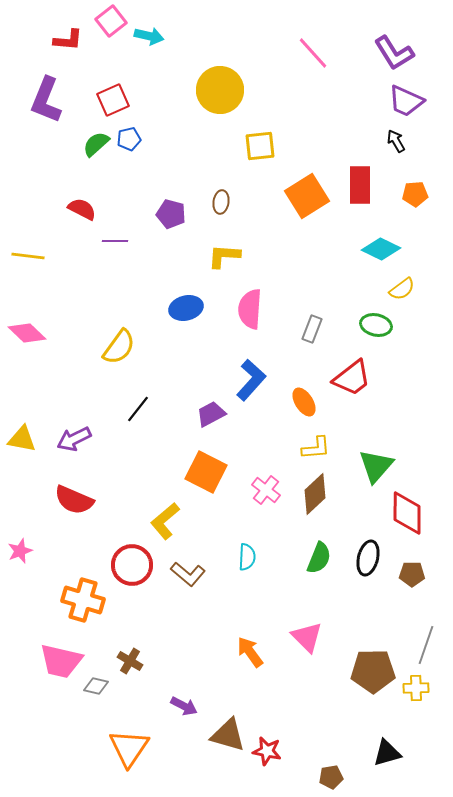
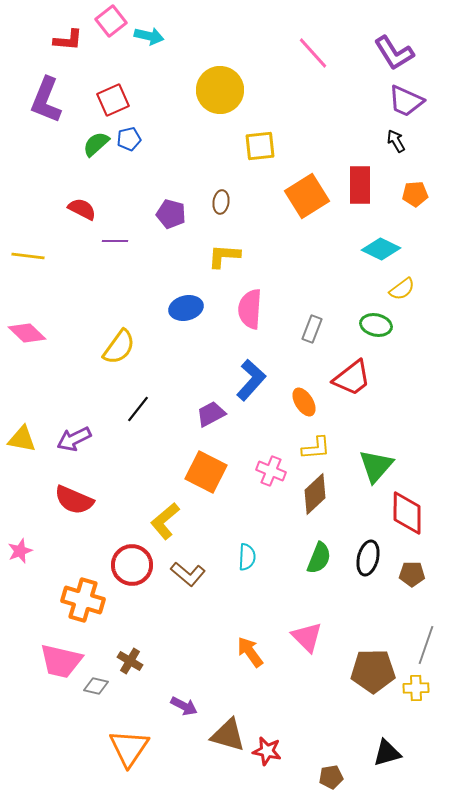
pink cross at (266, 490): moved 5 px right, 19 px up; rotated 16 degrees counterclockwise
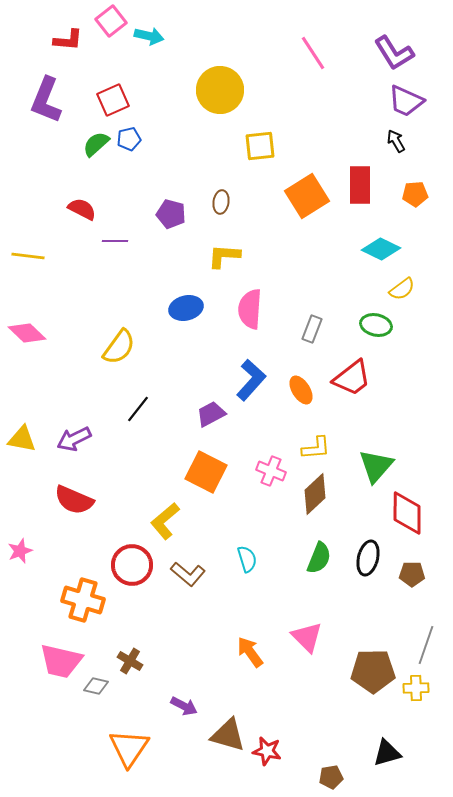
pink line at (313, 53): rotated 9 degrees clockwise
orange ellipse at (304, 402): moved 3 px left, 12 px up
cyan semicircle at (247, 557): moved 2 px down; rotated 20 degrees counterclockwise
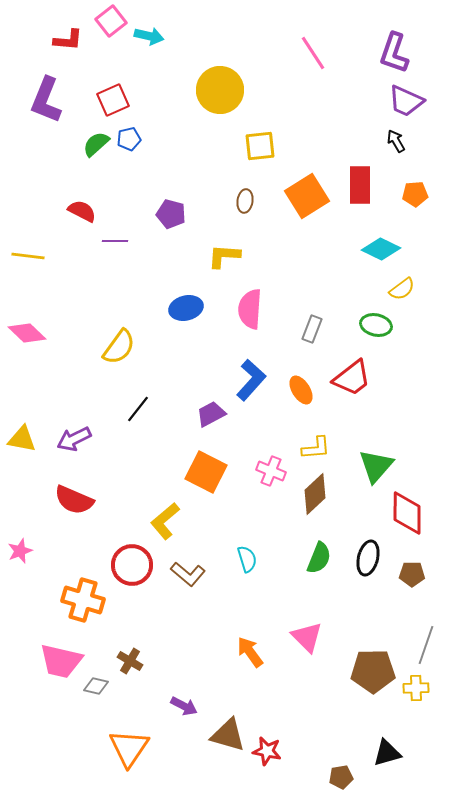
purple L-shape at (394, 53): rotated 51 degrees clockwise
brown ellipse at (221, 202): moved 24 px right, 1 px up
red semicircle at (82, 209): moved 2 px down
brown pentagon at (331, 777): moved 10 px right
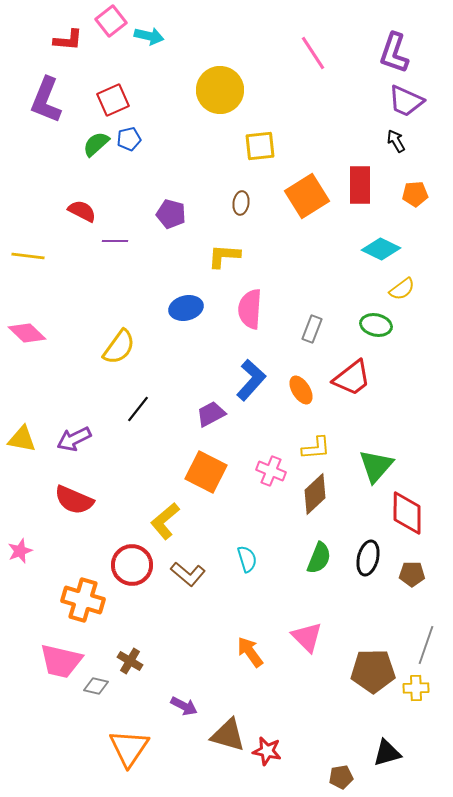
brown ellipse at (245, 201): moved 4 px left, 2 px down
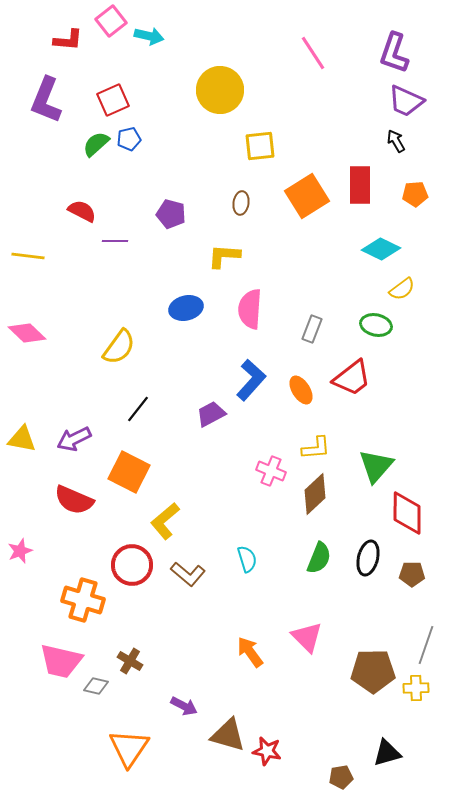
orange square at (206, 472): moved 77 px left
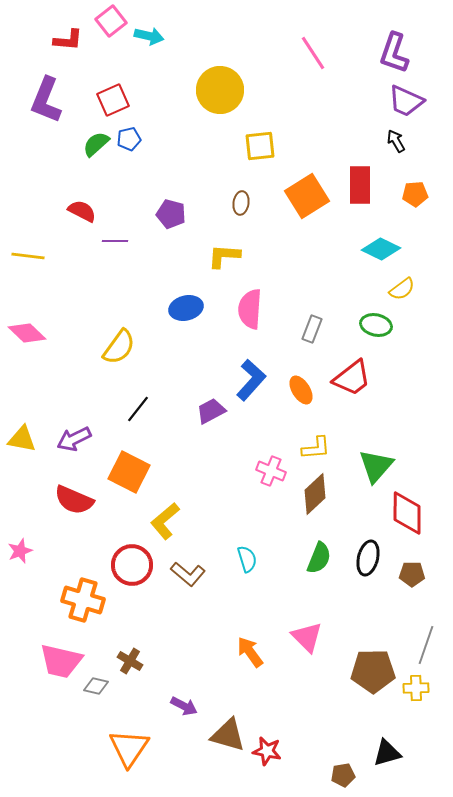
purple trapezoid at (211, 414): moved 3 px up
brown pentagon at (341, 777): moved 2 px right, 2 px up
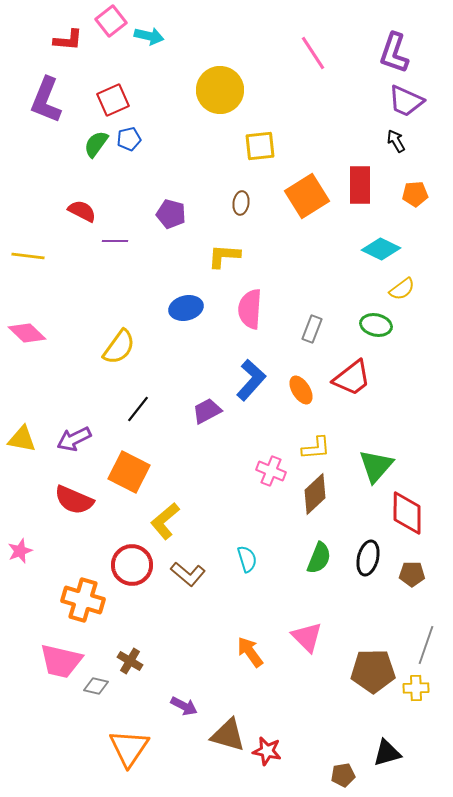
green semicircle at (96, 144): rotated 12 degrees counterclockwise
purple trapezoid at (211, 411): moved 4 px left
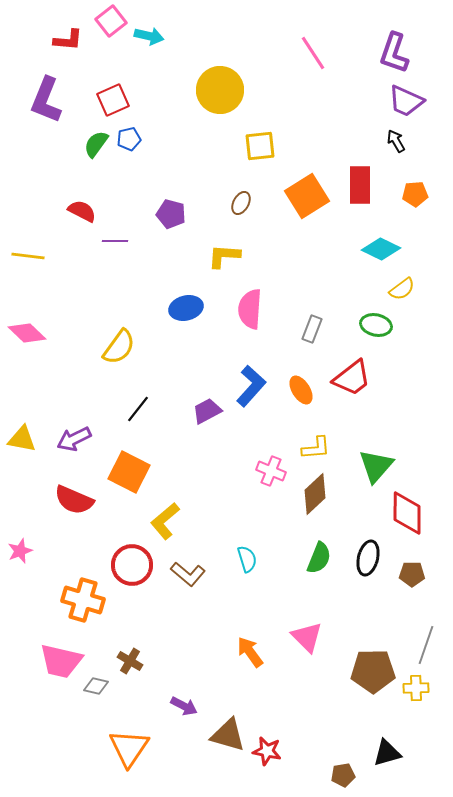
brown ellipse at (241, 203): rotated 20 degrees clockwise
blue L-shape at (251, 380): moved 6 px down
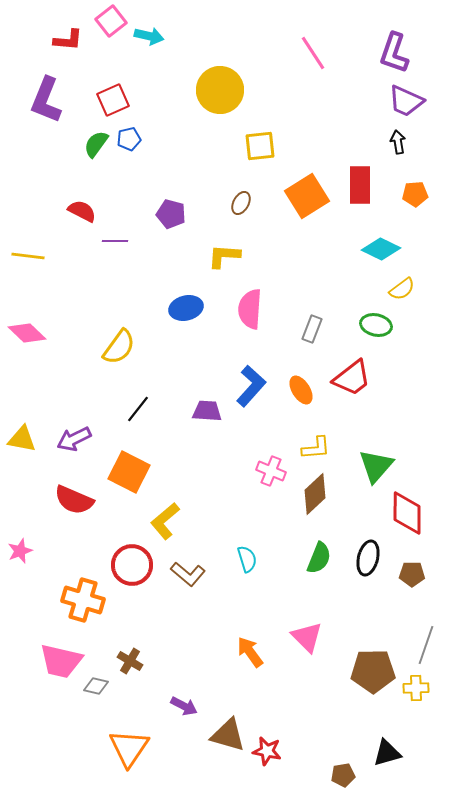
black arrow at (396, 141): moved 2 px right, 1 px down; rotated 20 degrees clockwise
purple trapezoid at (207, 411): rotated 32 degrees clockwise
